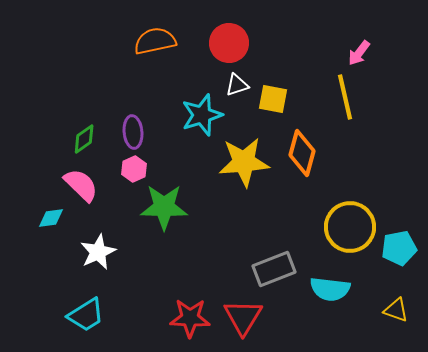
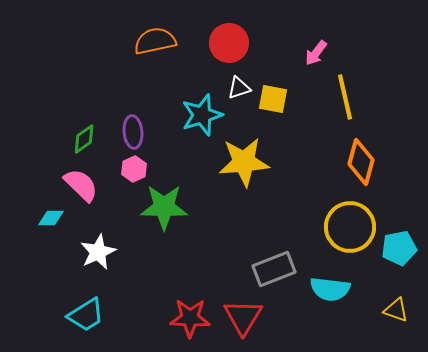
pink arrow: moved 43 px left
white triangle: moved 2 px right, 3 px down
orange diamond: moved 59 px right, 9 px down
cyan diamond: rotated 8 degrees clockwise
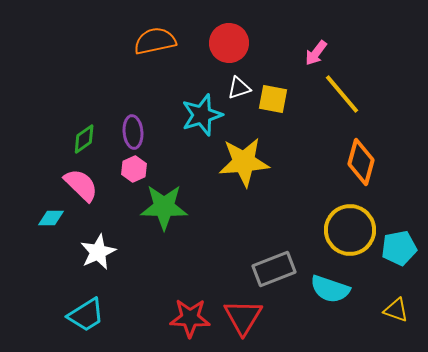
yellow line: moved 3 px left, 3 px up; rotated 27 degrees counterclockwise
yellow circle: moved 3 px down
cyan semicircle: rotated 12 degrees clockwise
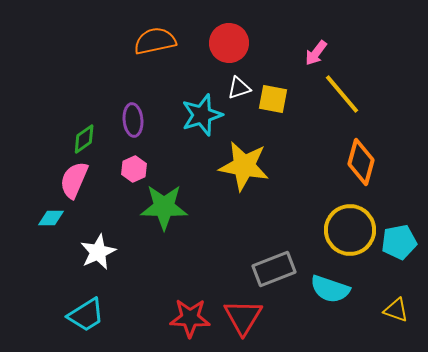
purple ellipse: moved 12 px up
yellow star: moved 4 px down; rotated 15 degrees clockwise
pink semicircle: moved 7 px left, 5 px up; rotated 111 degrees counterclockwise
cyan pentagon: moved 6 px up
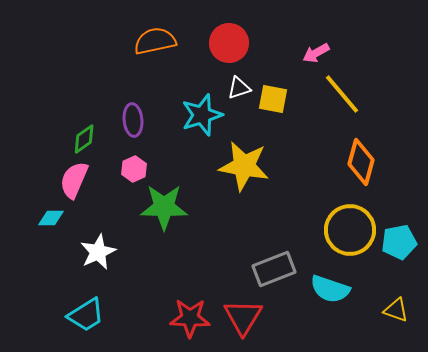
pink arrow: rotated 24 degrees clockwise
